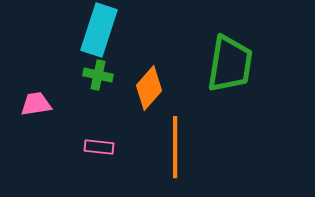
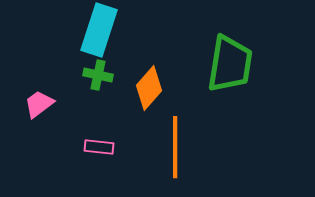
pink trapezoid: moved 3 px right; rotated 28 degrees counterclockwise
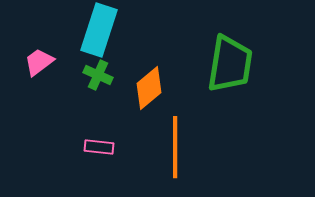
green cross: rotated 12 degrees clockwise
orange diamond: rotated 9 degrees clockwise
pink trapezoid: moved 42 px up
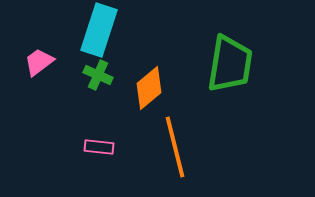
orange line: rotated 14 degrees counterclockwise
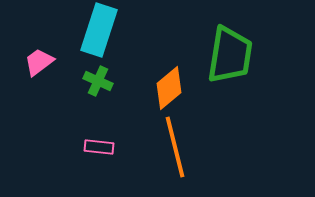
green trapezoid: moved 9 px up
green cross: moved 6 px down
orange diamond: moved 20 px right
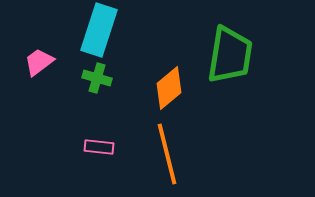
green cross: moved 1 px left, 3 px up; rotated 8 degrees counterclockwise
orange line: moved 8 px left, 7 px down
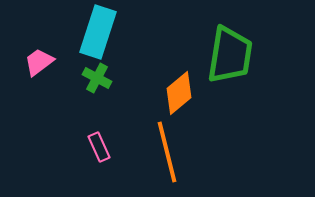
cyan rectangle: moved 1 px left, 2 px down
green cross: rotated 12 degrees clockwise
orange diamond: moved 10 px right, 5 px down
pink rectangle: rotated 60 degrees clockwise
orange line: moved 2 px up
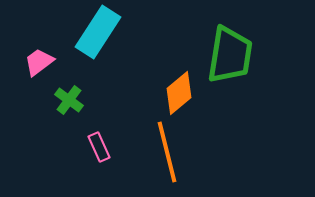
cyan rectangle: rotated 15 degrees clockwise
green cross: moved 28 px left, 22 px down; rotated 8 degrees clockwise
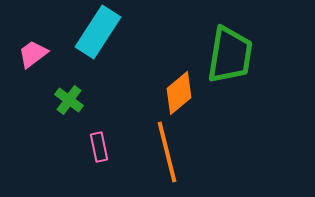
pink trapezoid: moved 6 px left, 8 px up
pink rectangle: rotated 12 degrees clockwise
